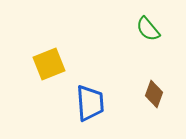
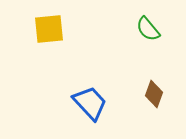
yellow square: moved 35 px up; rotated 16 degrees clockwise
blue trapezoid: rotated 39 degrees counterclockwise
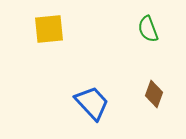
green semicircle: rotated 20 degrees clockwise
blue trapezoid: moved 2 px right
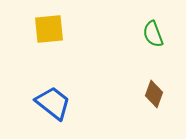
green semicircle: moved 5 px right, 5 px down
blue trapezoid: moved 39 px left; rotated 9 degrees counterclockwise
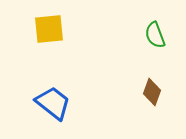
green semicircle: moved 2 px right, 1 px down
brown diamond: moved 2 px left, 2 px up
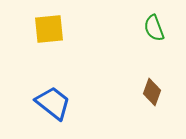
green semicircle: moved 1 px left, 7 px up
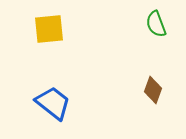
green semicircle: moved 2 px right, 4 px up
brown diamond: moved 1 px right, 2 px up
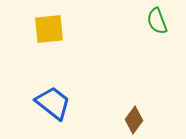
green semicircle: moved 1 px right, 3 px up
brown diamond: moved 19 px left, 30 px down; rotated 16 degrees clockwise
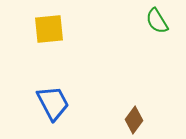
green semicircle: rotated 12 degrees counterclockwise
blue trapezoid: rotated 24 degrees clockwise
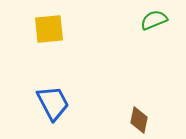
green semicircle: moved 3 px left, 1 px up; rotated 100 degrees clockwise
brown diamond: moved 5 px right; rotated 24 degrees counterclockwise
